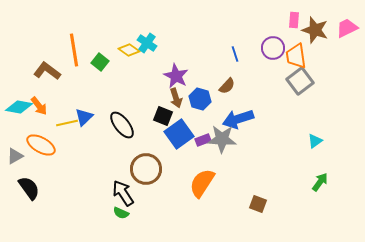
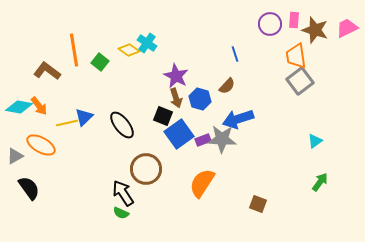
purple circle: moved 3 px left, 24 px up
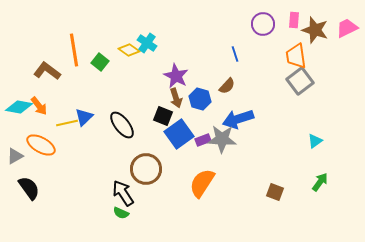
purple circle: moved 7 px left
brown square: moved 17 px right, 12 px up
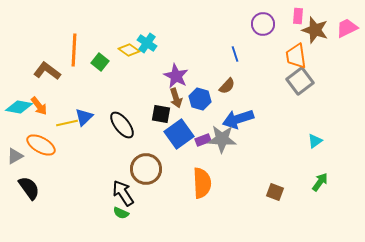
pink rectangle: moved 4 px right, 4 px up
orange line: rotated 12 degrees clockwise
black square: moved 2 px left, 2 px up; rotated 12 degrees counterclockwise
orange semicircle: rotated 144 degrees clockwise
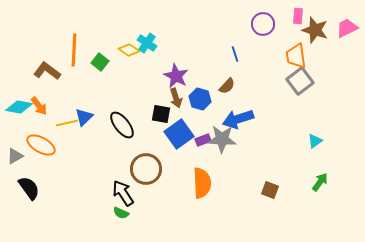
brown square: moved 5 px left, 2 px up
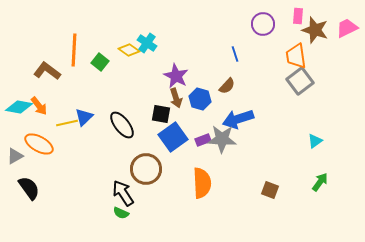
blue square: moved 6 px left, 3 px down
orange ellipse: moved 2 px left, 1 px up
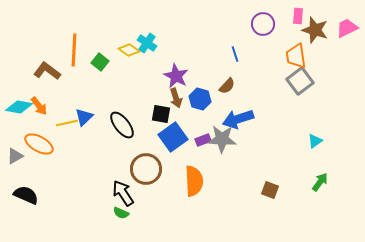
orange semicircle: moved 8 px left, 2 px up
black semicircle: moved 3 px left, 7 px down; rotated 30 degrees counterclockwise
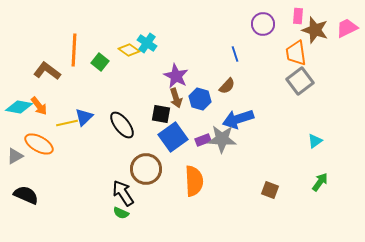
orange trapezoid: moved 3 px up
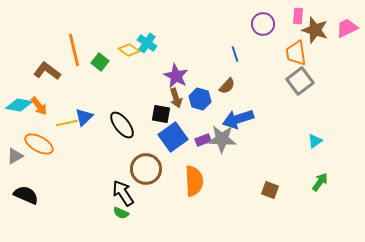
orange line: rotated 16 degrees counterclockwise
cyan diamond: moved 2 px up
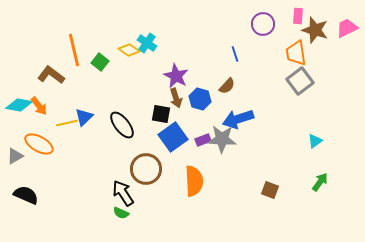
brown L-shape: moved 4 px right, 4 px down
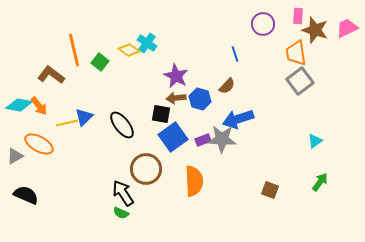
brown arrow: rotated 102 degrees clockwise
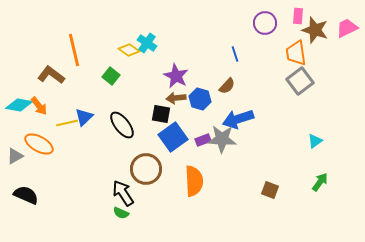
purple circle: moved 2 px right, 1 px up
green square: moved 11 px right, 14 px down
